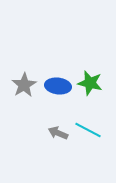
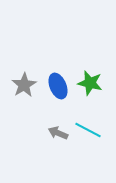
blue ellipse: rotated 60 degrees clockwise
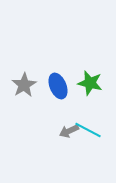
gray arrow: moved 11 px right, 2 px up; rotated 48 degrees counterclockwise
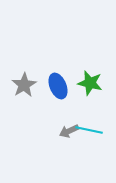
cyan line: moved 1 px right; rotated 16 degrees counterclockwise
